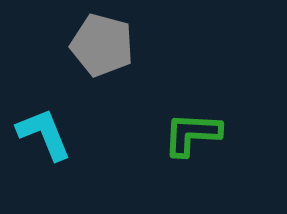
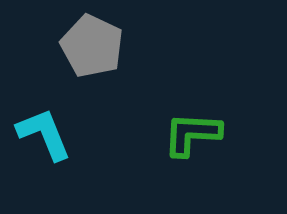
gray pentagon: moved 10 px left, 1 px down; rotated 10 degrees clockwise
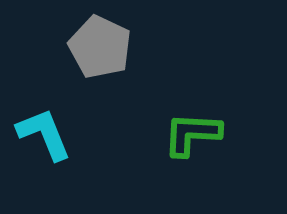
gray pentagon: moved 8 px right, 1 px down
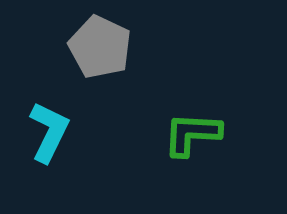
cyan L-shape: moved 5 px right, 2 px up; rotated 48 degrees clockwise
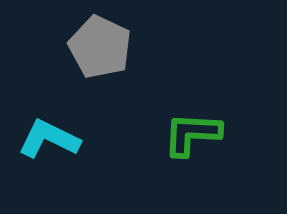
cyan L-shape: moved 7 px down; rotated 90 degrees counterclockwise
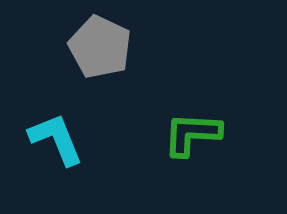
cyan L-shape: moved 7 px right; rotated 42 degrees clockwise
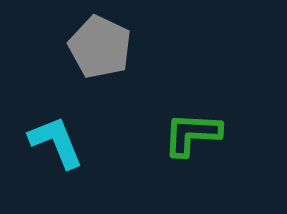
cyan L-shape: moved 3 px down
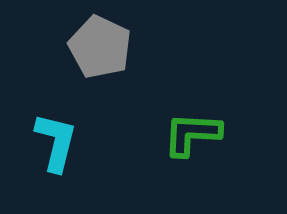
cyan L-shape: rotated 36 degrees clockwise
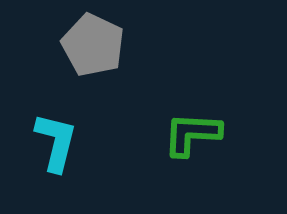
gray pentagon: moved 7 px left, 2 px up
